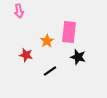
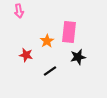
black star: rotated 28 degrees counterclockwise
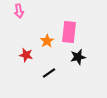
black line: moved 1 px left, 2 px down
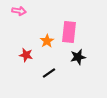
pink arrow: rotated 72 degrees counterclockwise
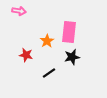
black star: moved 6 px left
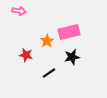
pink rectangle: rotated 70 degrees clockwise
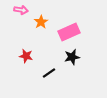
pink arrow: moved 2 px right, 1 px up
pink rectangle: rotated 10 degrees counterclockwise
orange star: moved 6 px left, 19 px up
red star: moved 1 px down
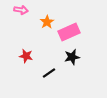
orange star: moved 6 px right
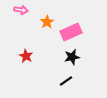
pink rectangle: moved 2 px right
red star: rotated 16 degrees clockwise
black line: moved 17 px right, 8 px down
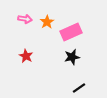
pink arrow: moved 4 px right, 9 px down
black line: moved 13 px right, 7 px down
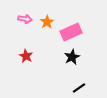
black star: rotated 14 degrees counterclockwise
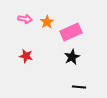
red star: rotated 16 degrees counterclockwise
black line: moved 1 px up; rotated 40 degrees clockwise
